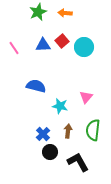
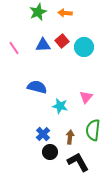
blue semicircle: moved 1 px right, 1 px down
brown arrow: moved 2 px right, 6 px down
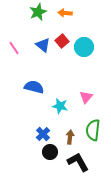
blue triangle: rotated 42 degrees clockwise
blue semicircle: moved 3 px left
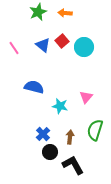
green semicircle: moved 2 px right; rotated 10 degrees clockwise
black L-shape: moved 5 px left, 3 px down
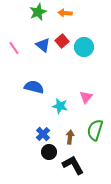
black circle: moved 1 px left
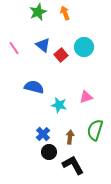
orange arrow: rotated 64 degrees clockwise
red square: moved 1 px left, 14 px down
pink triangle: rotated 32 degrees clockwise
cyan star: moved 1 px left, 1 px up
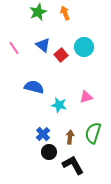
green semicircle: moved 2 px left, 3 px down
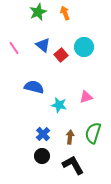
black circle: moved 7 px left, 4 px down
